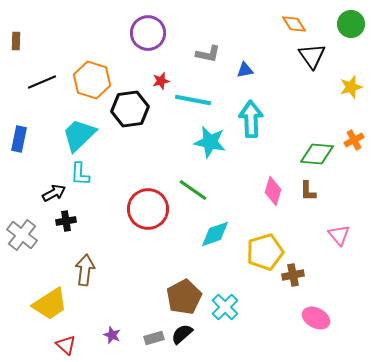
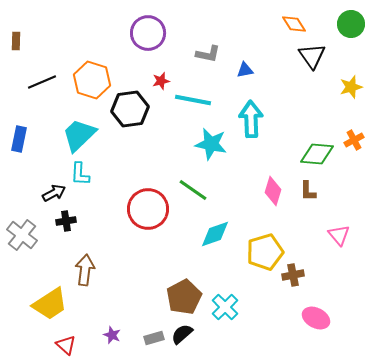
cyan star: moved 1 px right, 2 px down
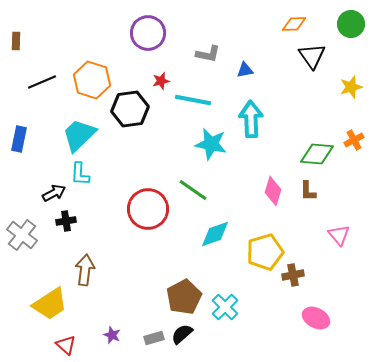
orange diamond: rotated 60 degrees counterclockwise
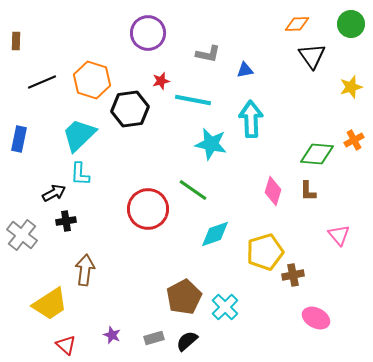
orange diamond: moved 3 px right
black semicircle: moved 5 px right, 7 px down
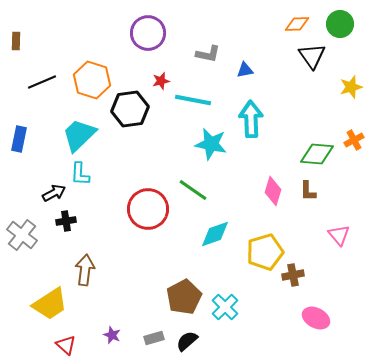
green circle: moved 11 px left
